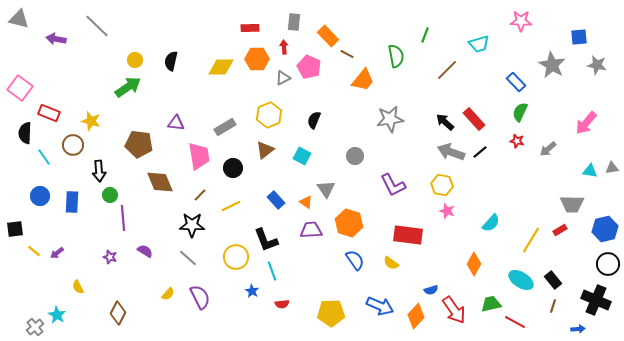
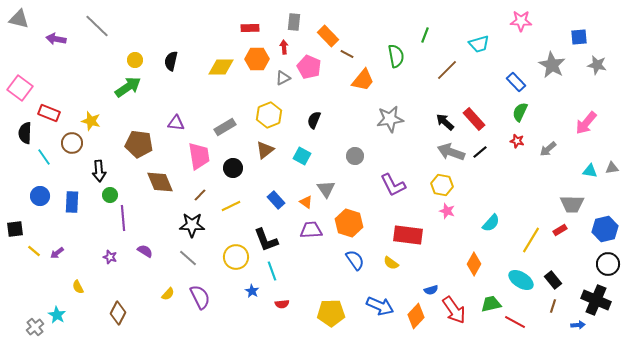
brown circle at (73, 145): moved 1 px left, 2 px up
blue arrow at (578, 329): moved 4 px up
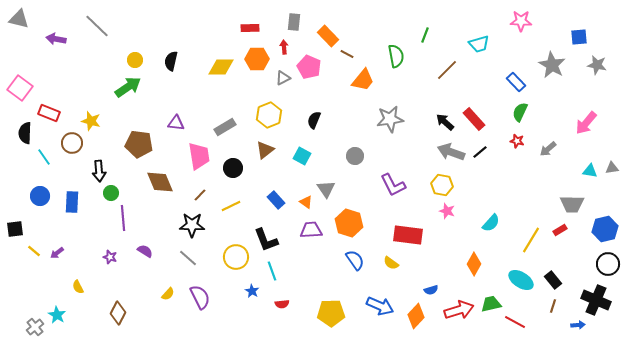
green circle at (110, 195): moved 1 px right, 2 px up
red arrow at (454, 310): moved 5 px right; rotated 72 degrees counterclockwise
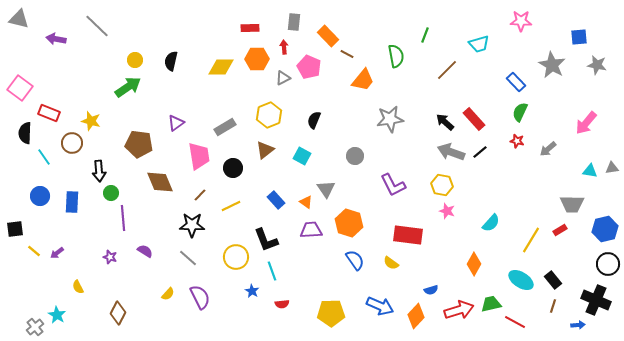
purple triangle at (176, 123): rotated 42 degrees counterclockwise
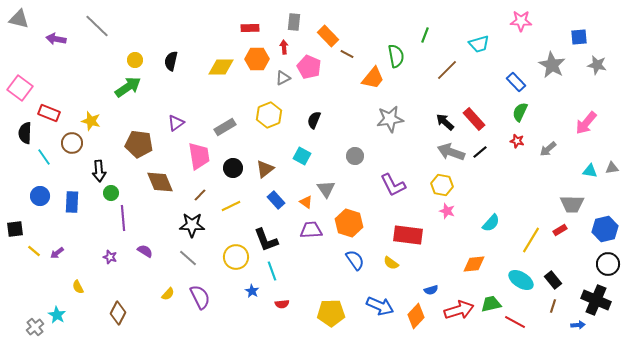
orange trapezoid at (363, 80): moved 10 px right, 2 px up
brown triangle at (265, 150): moved 19 px down
orange diamond at (474, 264): rotated 55 degrees clockwise
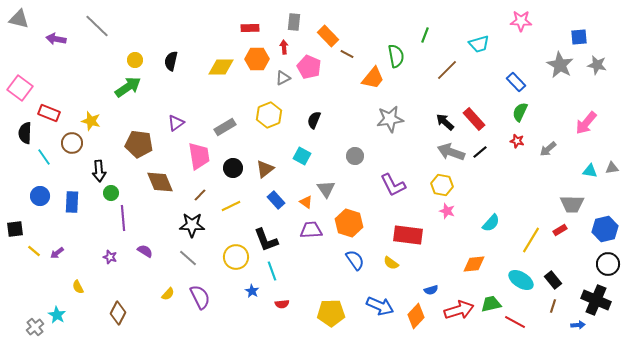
gray star at (552, 65): moved 8 px right
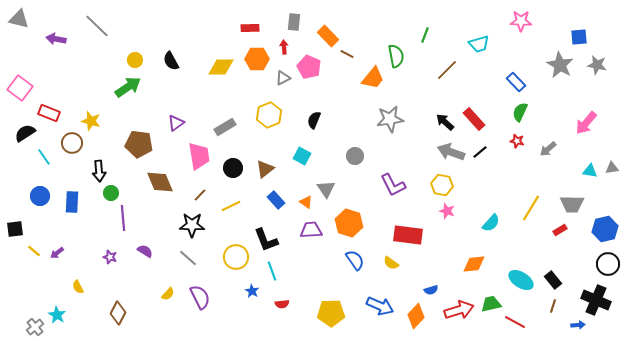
black semicircle at (171, 61): rotated 42 degrees counterclockwise
black semicircle at (25, 133): rotated 55 degrees clockwise
yellow line at (531, 240): moved 32 px up
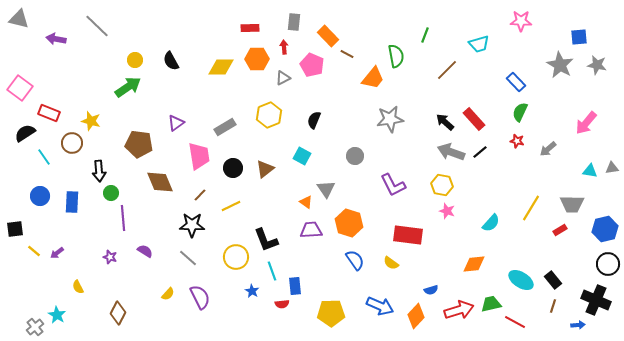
pink pentagon at (309, 67): moved 3 px right, 2 px up
blue rectangle at (276, 200): moved 19 px right, 86 px down; rotated 36 degrees clockwise
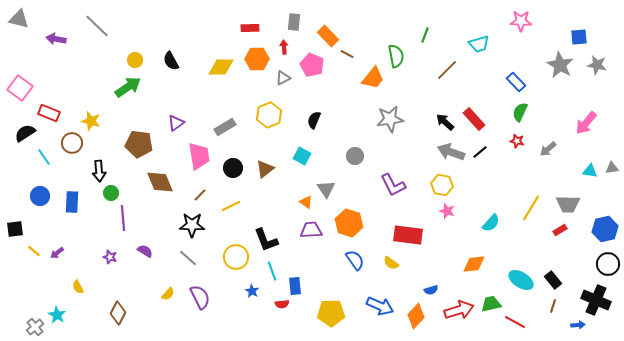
gray trapezoid at (572, 204): moved 4 px left
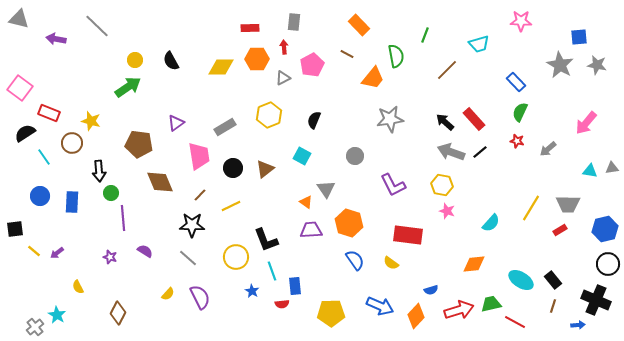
orange rectangle at (328, 36): moved 31 px right, 11 px up
pink pentagon at (312, 65): rotated 20 degrees clockwise
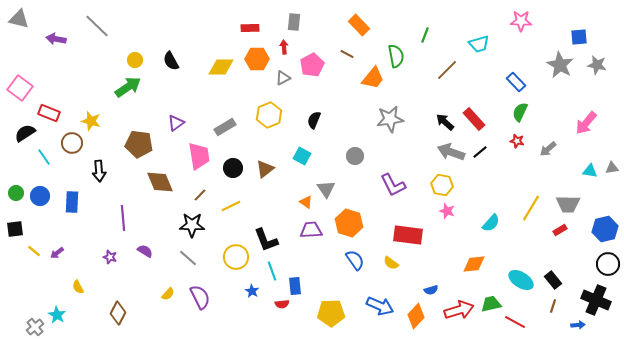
green circle at (111, 193): moved 95 px left
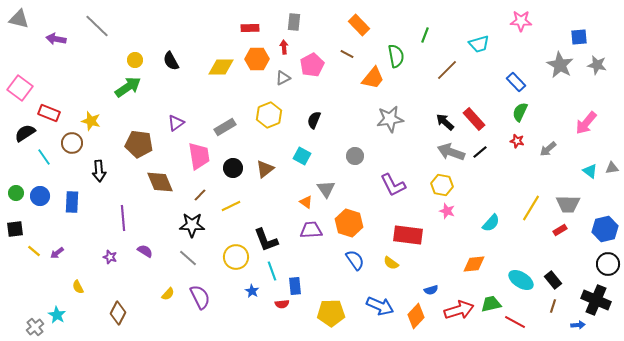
cyan triangle at (590, 171): rotated 28 degrees clockwise
